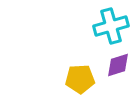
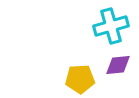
purple diamond: rotated 12 degrees clockwise
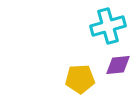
cyan cross: moved 3 px left
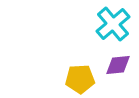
cyan cross: moved 5 px right, 2 px up; rotated 24 degrees counterclockwise
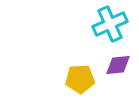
cyan cross: moved 3 px left; rotated 16 degrees clockwise
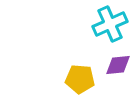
yellow pentagon: rotated 8 degrees clockwise
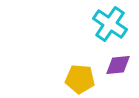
cyan cross: rotated 32 degrees counterclockwise
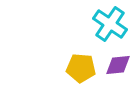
yellow pentagon: moved 1 px right, 11 px up
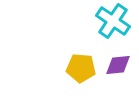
cyan cross: moved 3 px right, 3 px up
